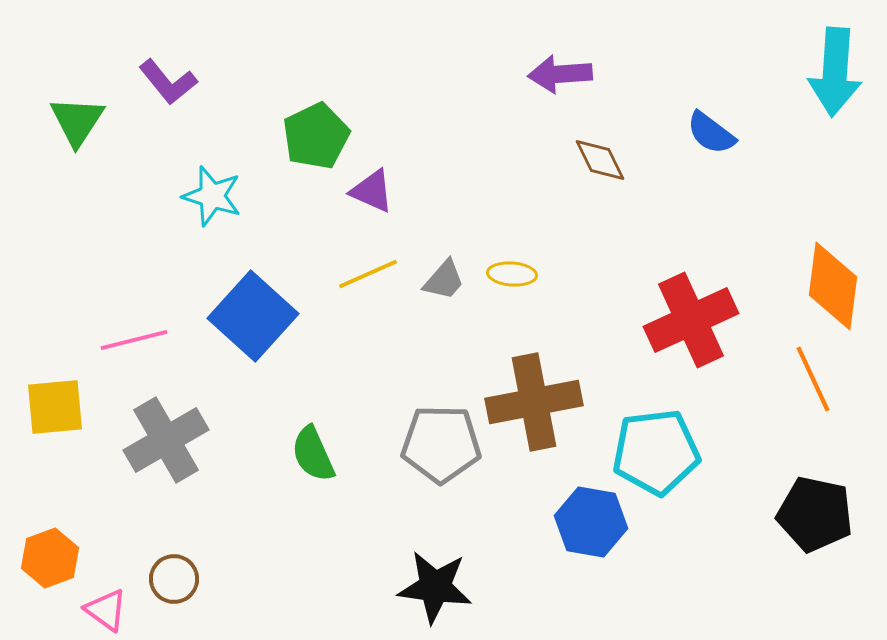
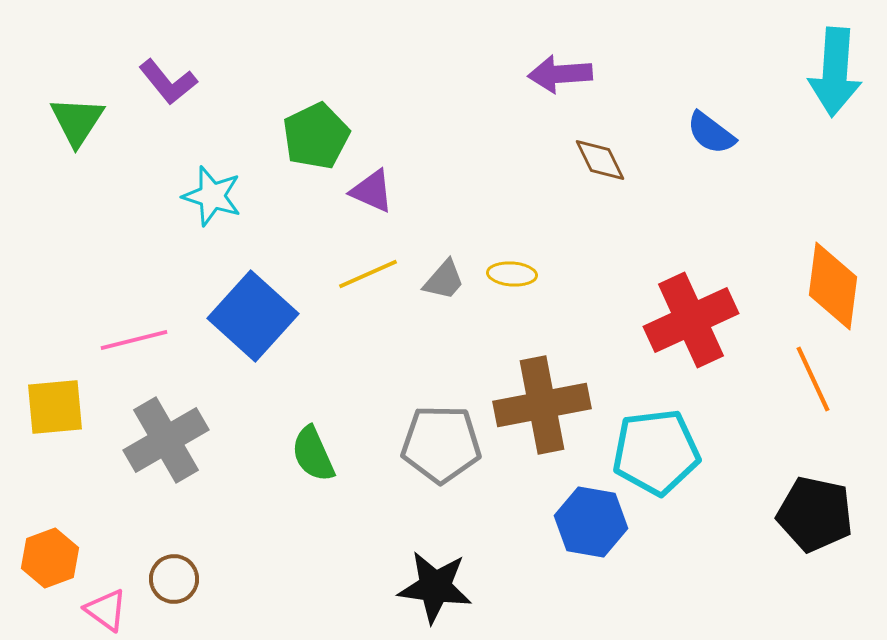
brown cross: moved 8 px right, 3 px down
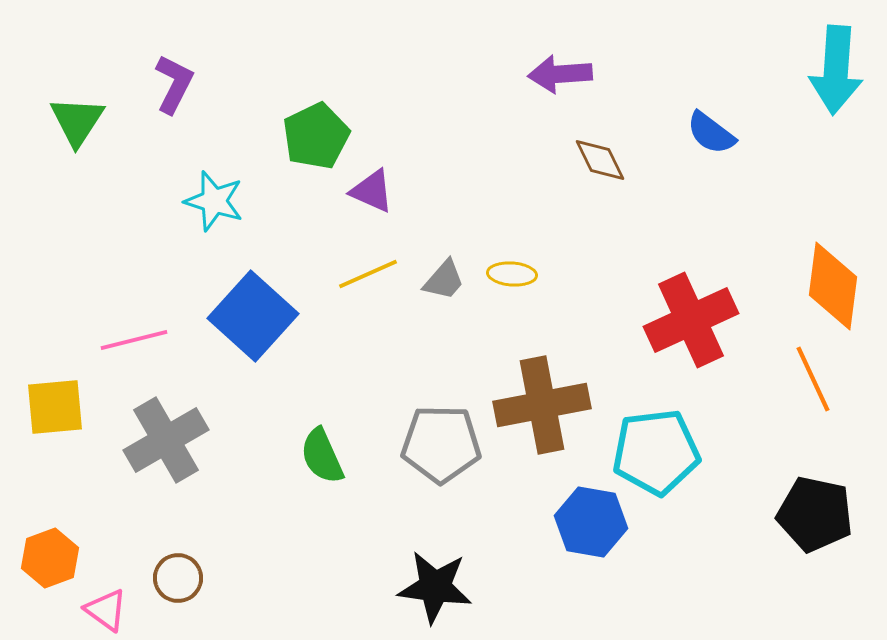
cyan arrow: moved 1 px right, 2 px up
purple L-shape: moved 6 px right, 2 px down; rotated 114 degrees counterclockwise
cyan star: moved 2 px right, 5 px down
green semicircle: moved 9 px right, 2 px down
brown circle: moved 4 px right, 1 px up
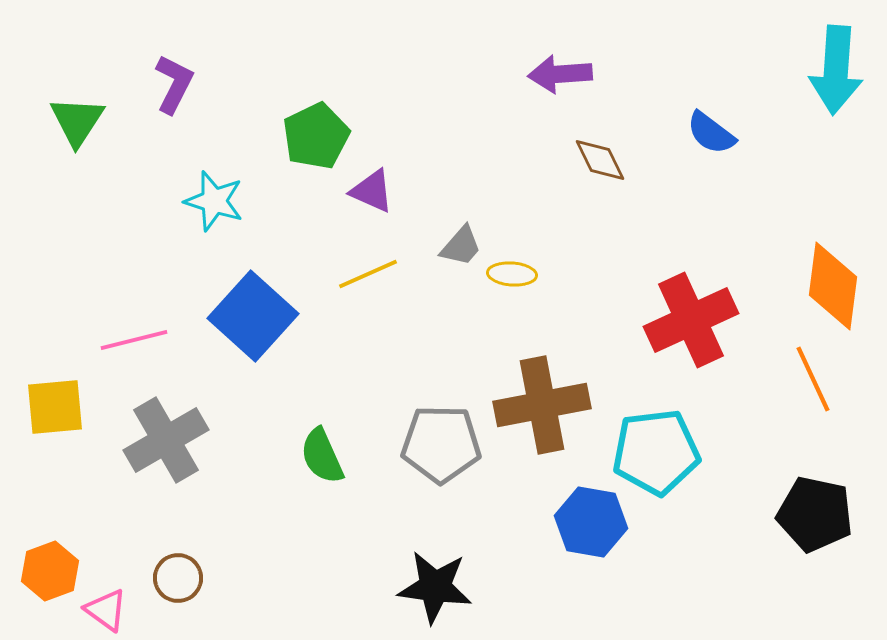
gray trapezoid: moved 17 px right, 34 px up
orange hexagon: moved 13 px down
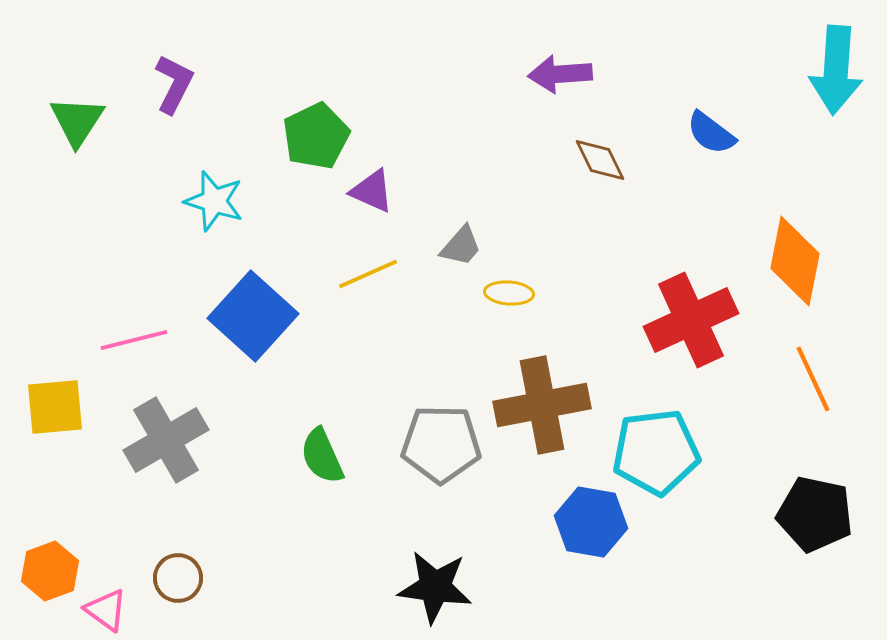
yellow ellipse: moved 3 px left, 19 px down
orange diamond: moved 38 px left, 25 px up; rotated 4 degrees clockwise
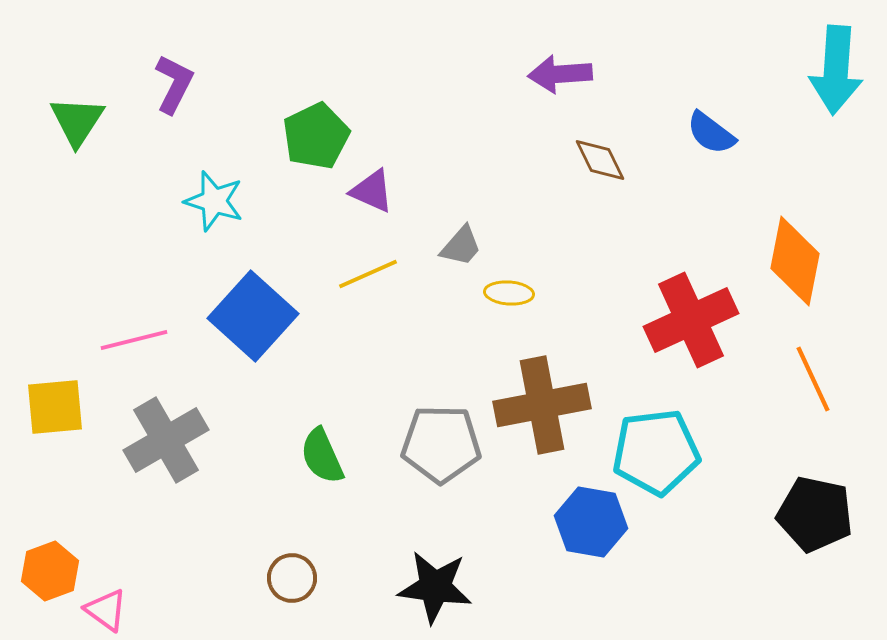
brown circle: moved 114 px right
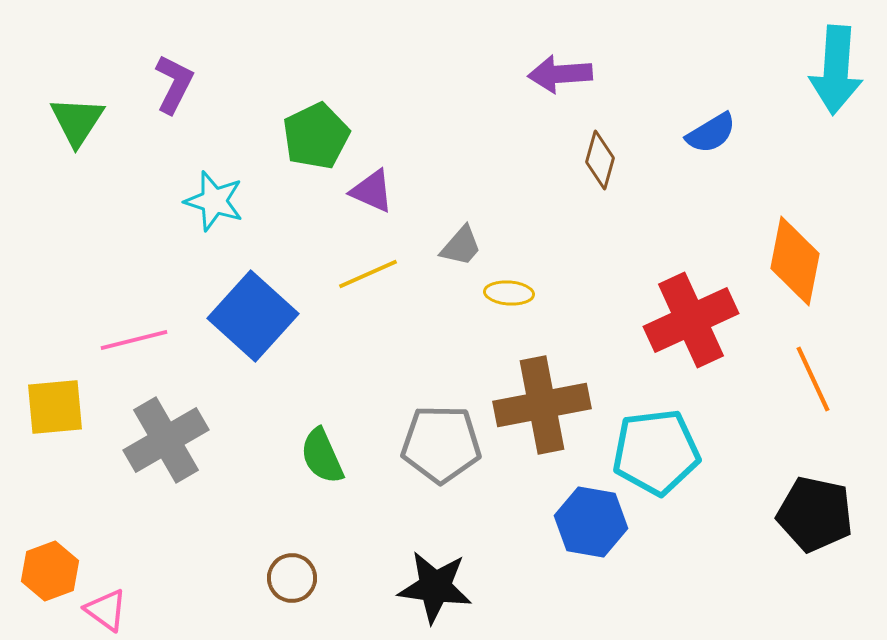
blue semicircle: rotated 68 degrees counterclockwise
brown diamond: rotated 42 degrees clockwise
